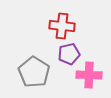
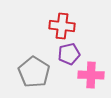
pink cross: moved 2 px right
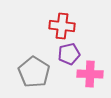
pink cross: moved 1 px left, 1 px up
